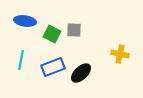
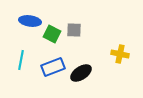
blue ellipse: moved 5 px right
black ellipse: rotated 10 degrees clockwise
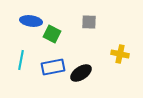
blue ellipse: moved 1 px right
gray square: moved 15 px right, 8 px up
blue rectangle: rotated 10 degrees clockwise
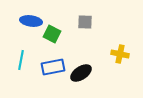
gray square: moved 4 px left
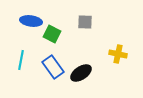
yellow cross: moved 2 px left
blue rectangle: rotated 65 degrees clockwise
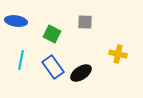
blue ellipse: moved 15 px left
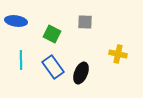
cyan line: rotated 12 degrees counterclockwise
black ellipse: rotated 35 degrees counterclockwise
